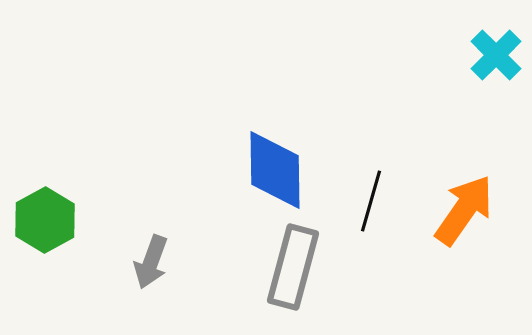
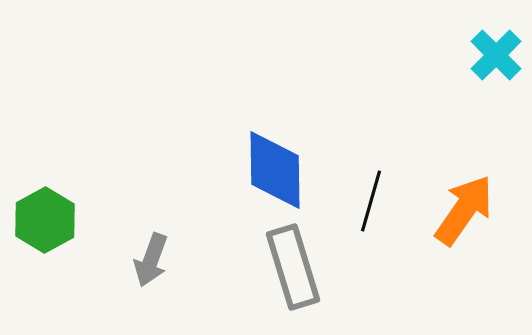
gray arrow: moved 2 px up
gray rectangle: rotated 32 degrees counterclockwise
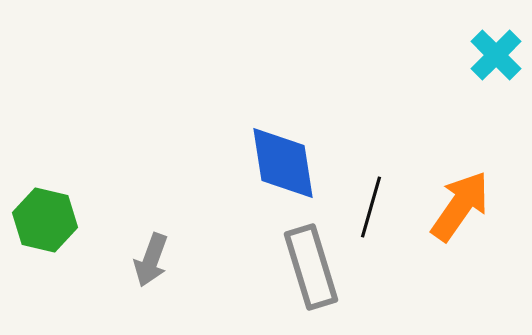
blue diamond: moved 8 px right, 7 px up; rotated 8 degrees counterclockwise
black line: moved 6 px down
orange arrow: moved 4 px left, 4 px up
green hexagon: rotated 18 degrees counterclockwise
gray rectangle: moved 18 px right
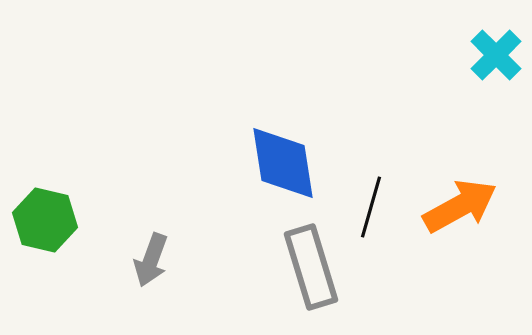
orange arrow: rotated 26 degrees clockwise
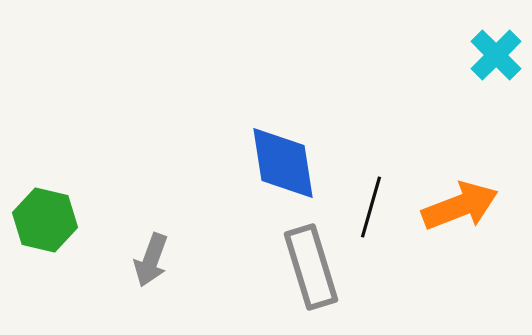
orange arrow: rotated 8 degrees clockwise
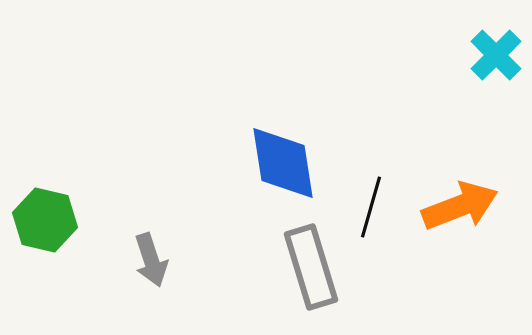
gray arrow: rotated 38 degrees counterclockwise
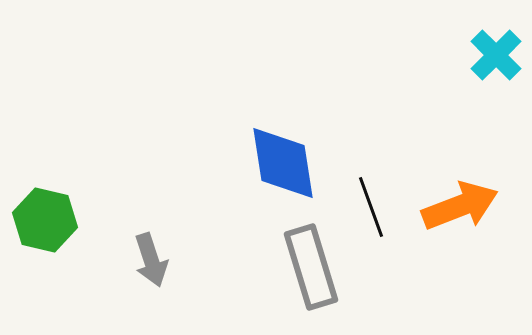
black line: rotated 36 degrees counterclockwise
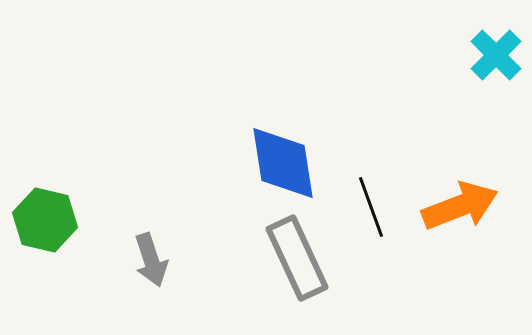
gray rectangle: moved 14 px left, 9 px up; rotated 8 degrees counterclockwise
